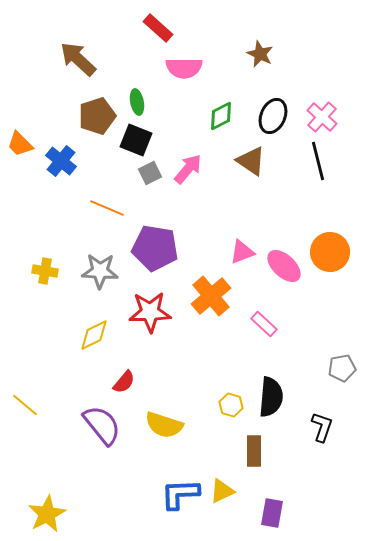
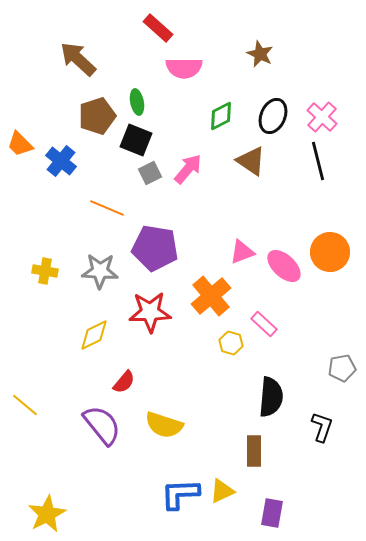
yellow hexagon: moved 62 px up
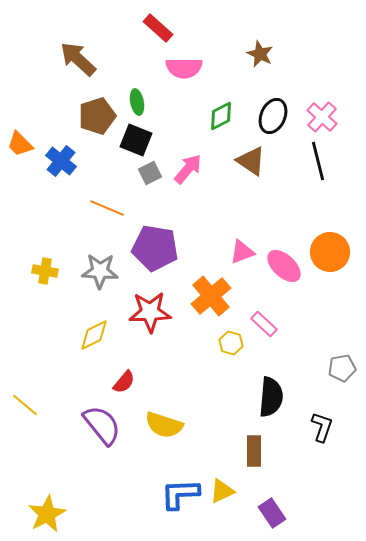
purple rectangle: rotated 44 degrees counterclockwise
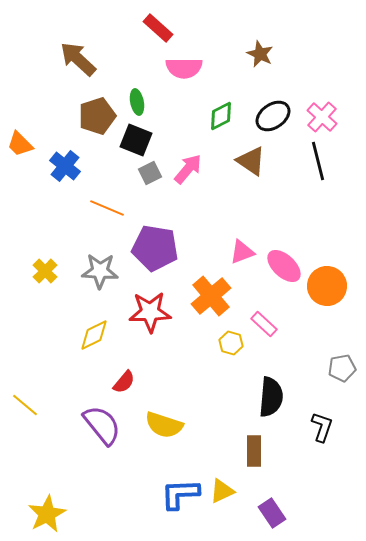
black ellipse: rotated 32 degrees clockwise
blue cross: moved 4 px right, 5 px down
orange circle: moved 3 px left, 34 px down
yellow cross: rotated 35 degrees clockwise
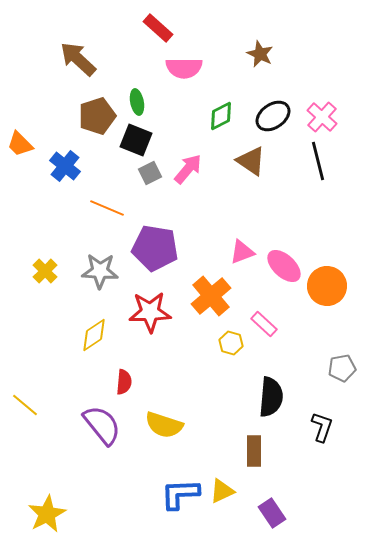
yellow diamond: rotated 8 degrees counterclockwise
red semicircle: rotated 35 degrees counterclockwise
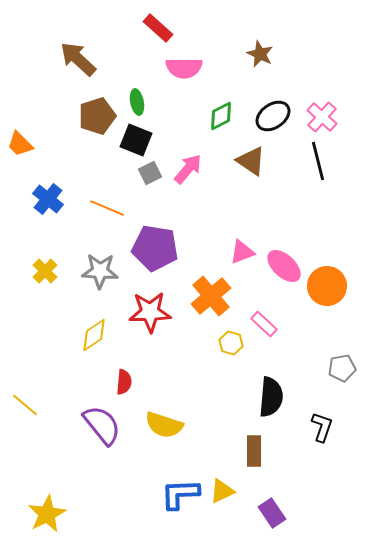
blue cross: moved 17 px left, 33 px down
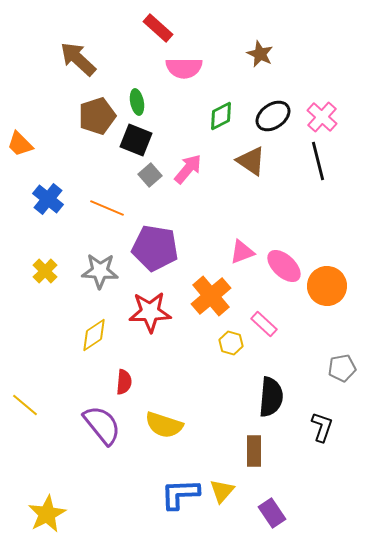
gray square: moved 2 px down; rotated 15 degrees counterclockwise
yellow triangle: rotated 24 degrees counterclockwise
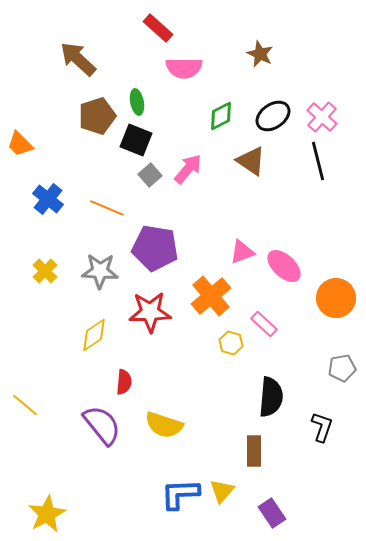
orange circle: moved 9 px right, 12 px down
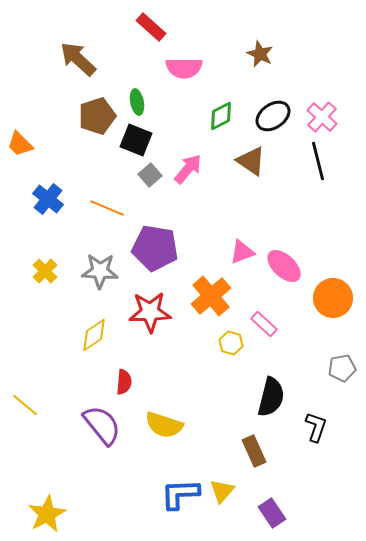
red rectangle: moved 7 px left, 1 px up
orange circle: moved 3 px left
black semicircle: rotated 9 degrees clockwise
black L-shape: moved 6 px left
brown rectangle: rotated 24 degrees counterclockwise
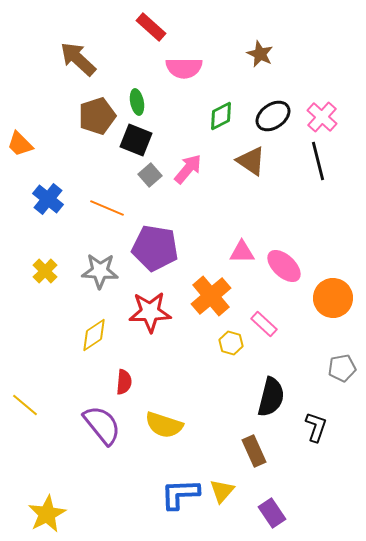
pink triangle: rotated 20 degrees clockwise
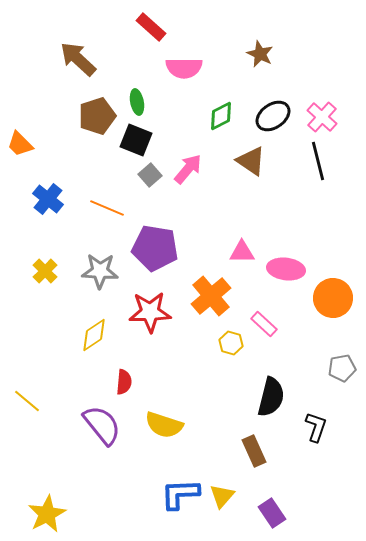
pink ellipse: moved 2 px right, 3 px down; rotated 36 degrees counterclockwise
yellow line: moved 2 px right, 4 px up
yellow triangle: moved 5 px down
